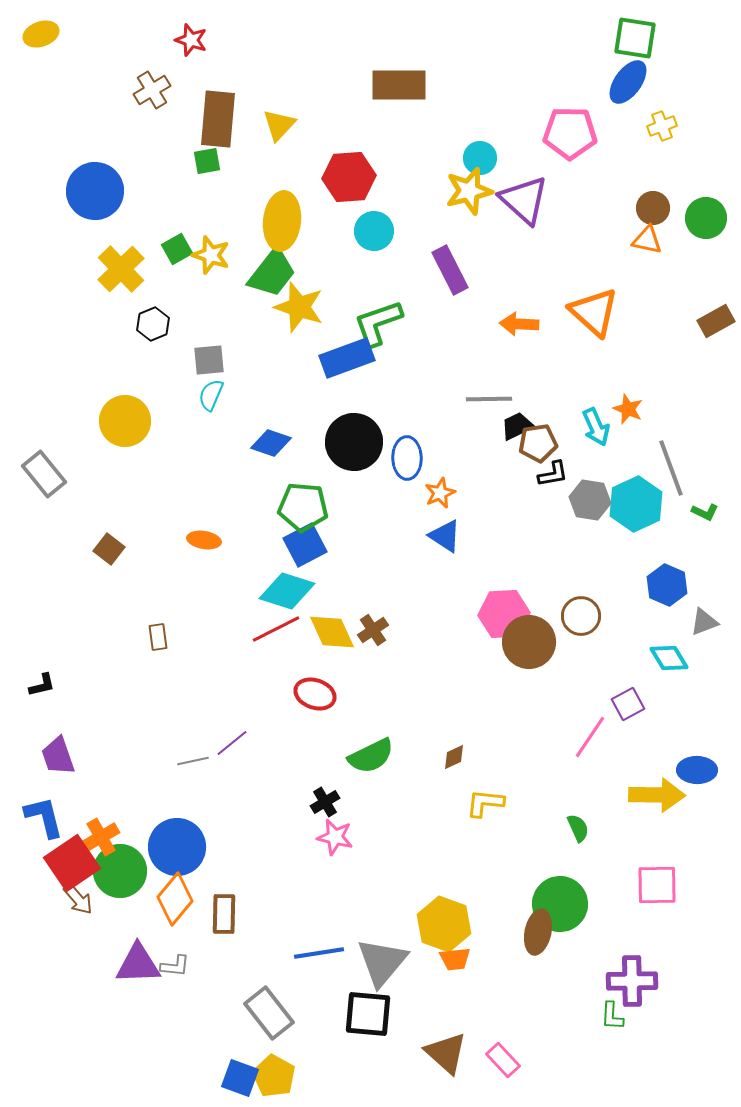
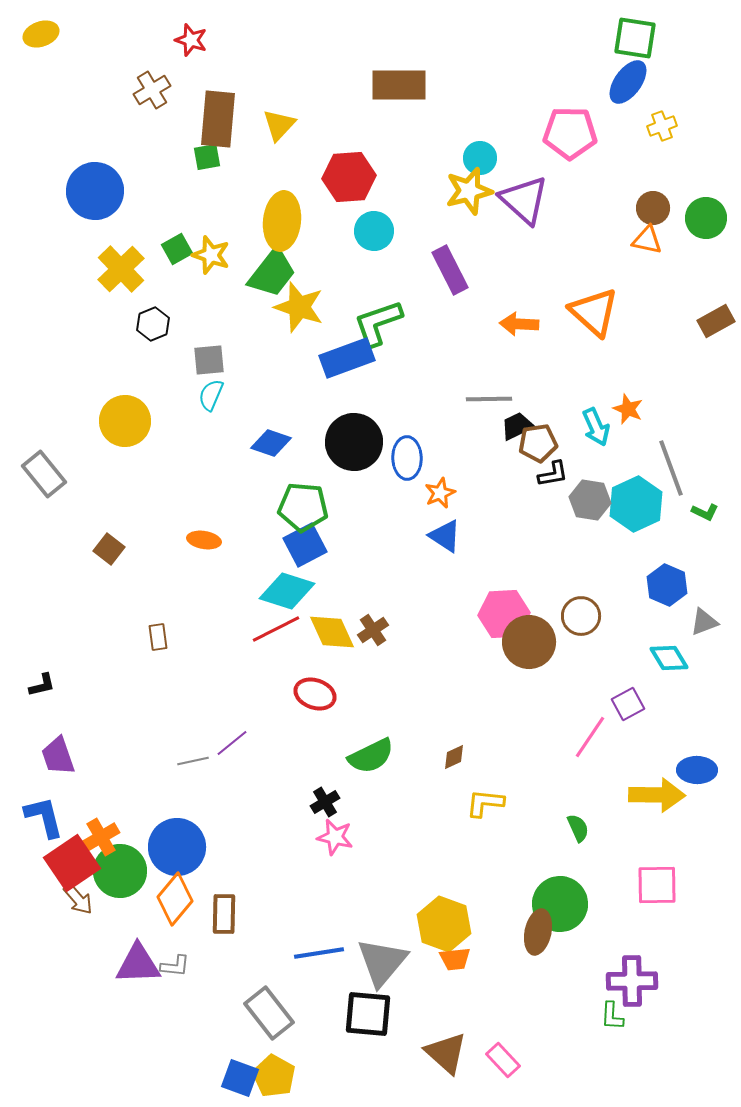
green square at (207, 161): moved 4 px up
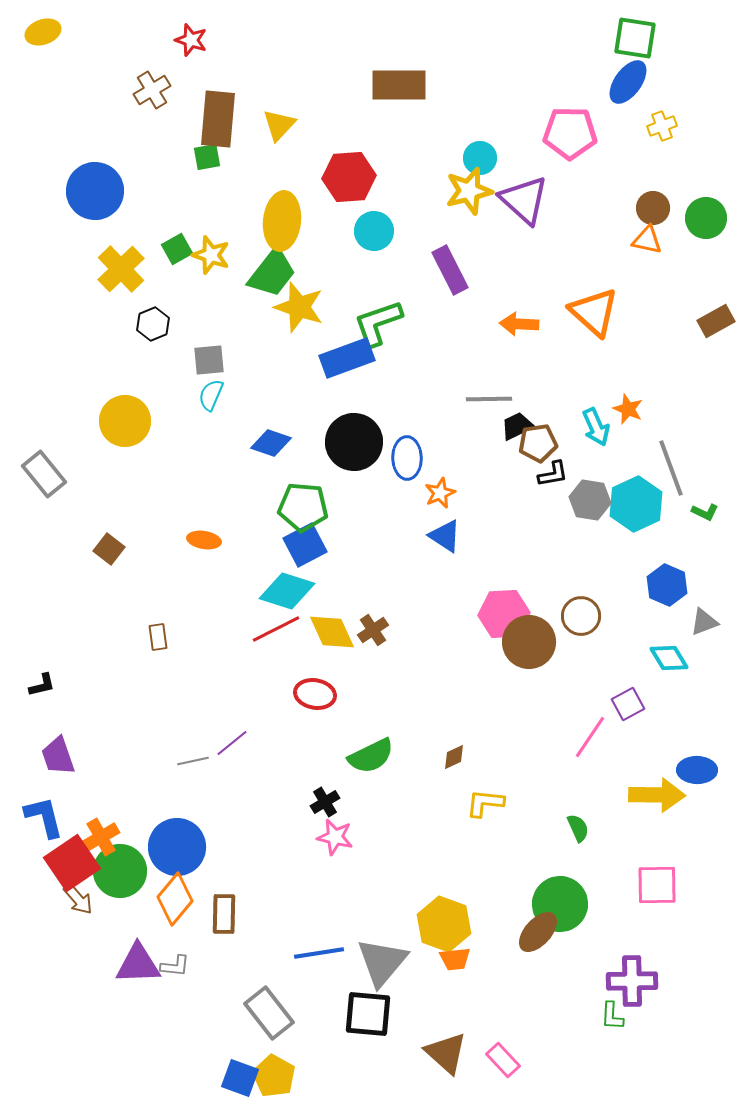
yellow ellipse at (41, 34): moved 2 px right, 2 px up
red ellipse at (315, 694): rotated 9 degrees counterclockwise
brown ellipse at (538, 932): rotated 30 degrees clockwise
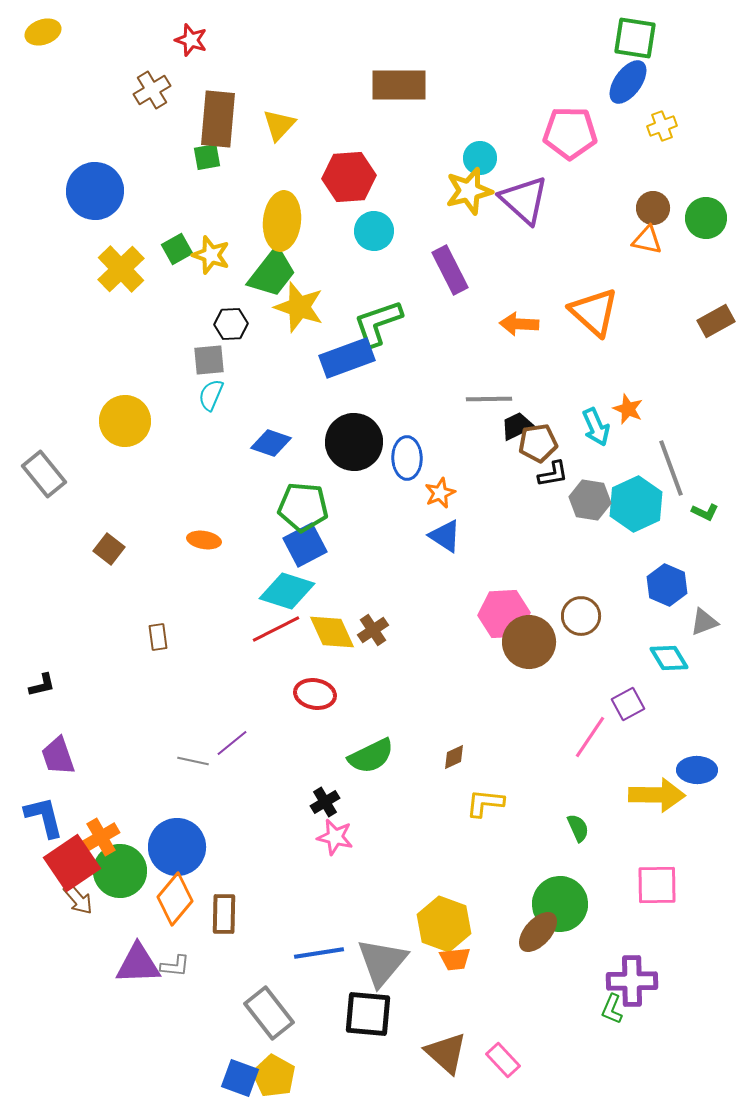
black hexagon at (153, 324): moved 78 px right; rotated 20 degrees clockwise
gray line at (193, 761): rotated 24 degrees clockwise
green L-shape at (612, 1016): moved 7 px up; rotated 20 degrees clockwise
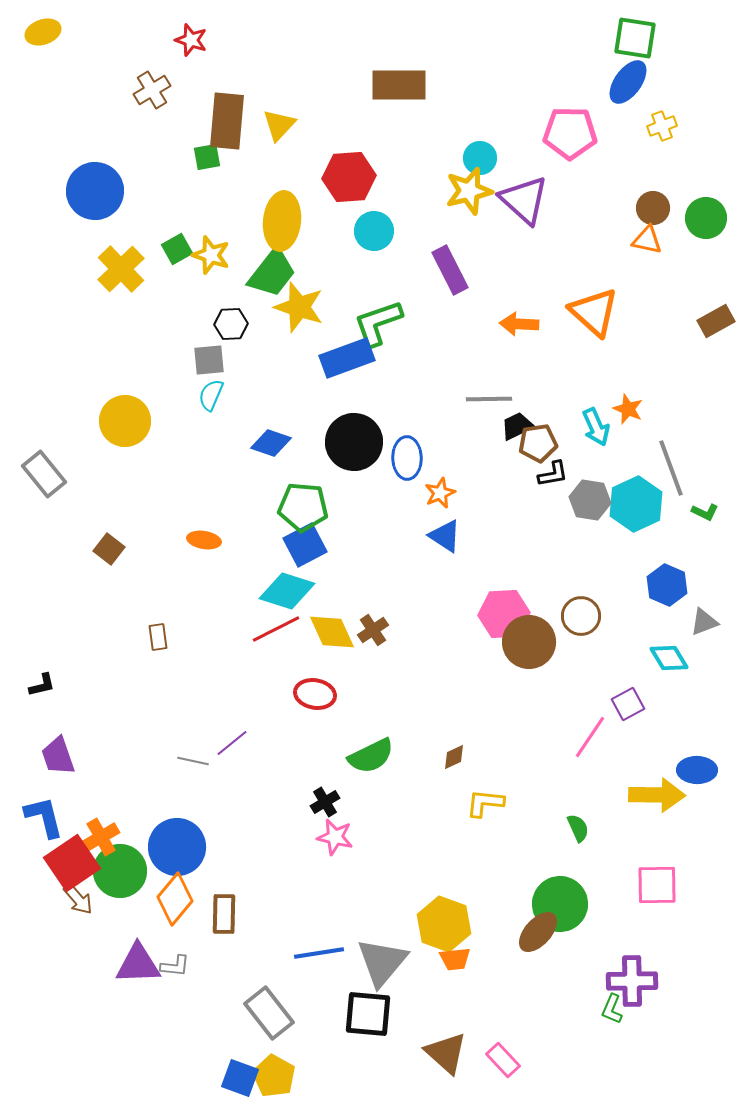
brown rectangle at (218, 119): moved 9 px right, 2 px down
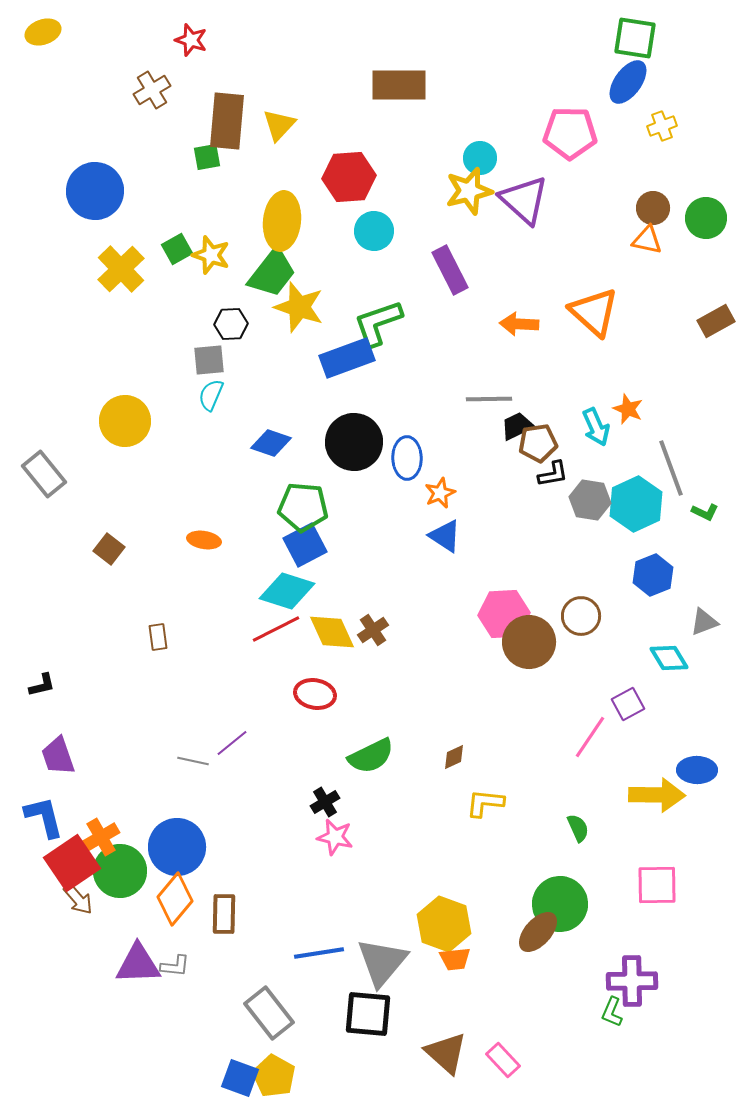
blue hexagon at (667, 585): moved 14 px left, 10 px up; rotated 15 degrees clockwise
green L-shape at (612, 1009): moved 3 px down
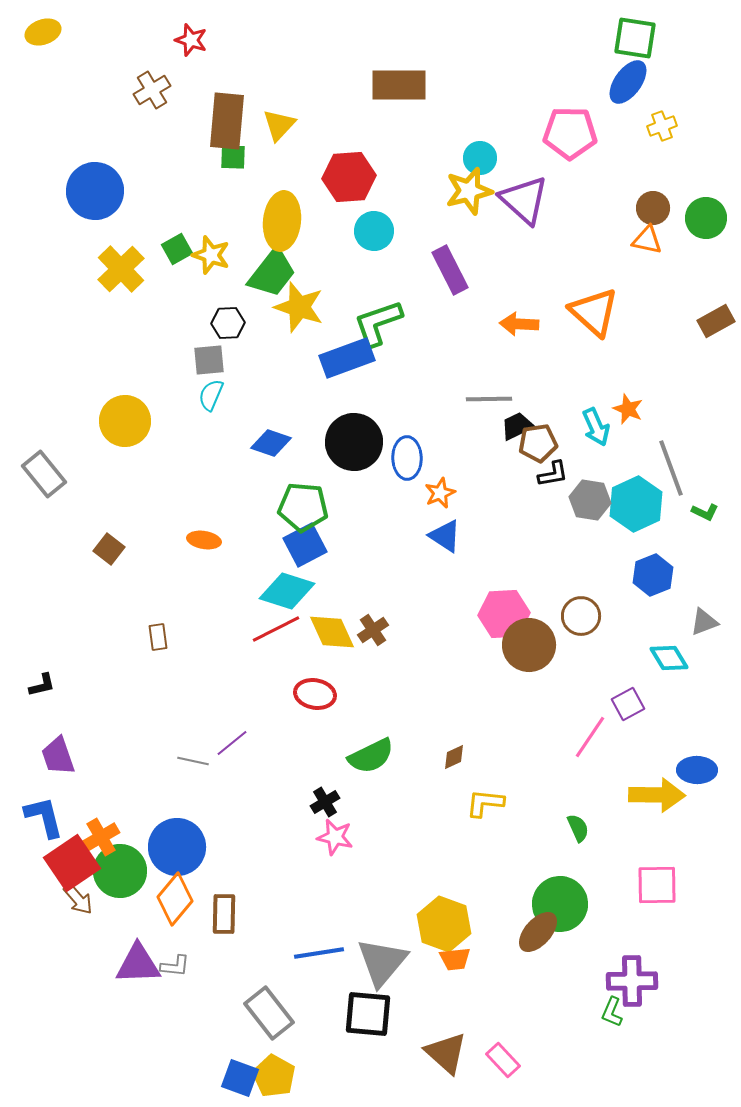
green square at (207, 157): moved 26 px right; rotated 12 degrees clockwise
black hexagon at (231, 324): moved 3 px left, 1 px up
brown circle at (529, 642): moved 3 px down
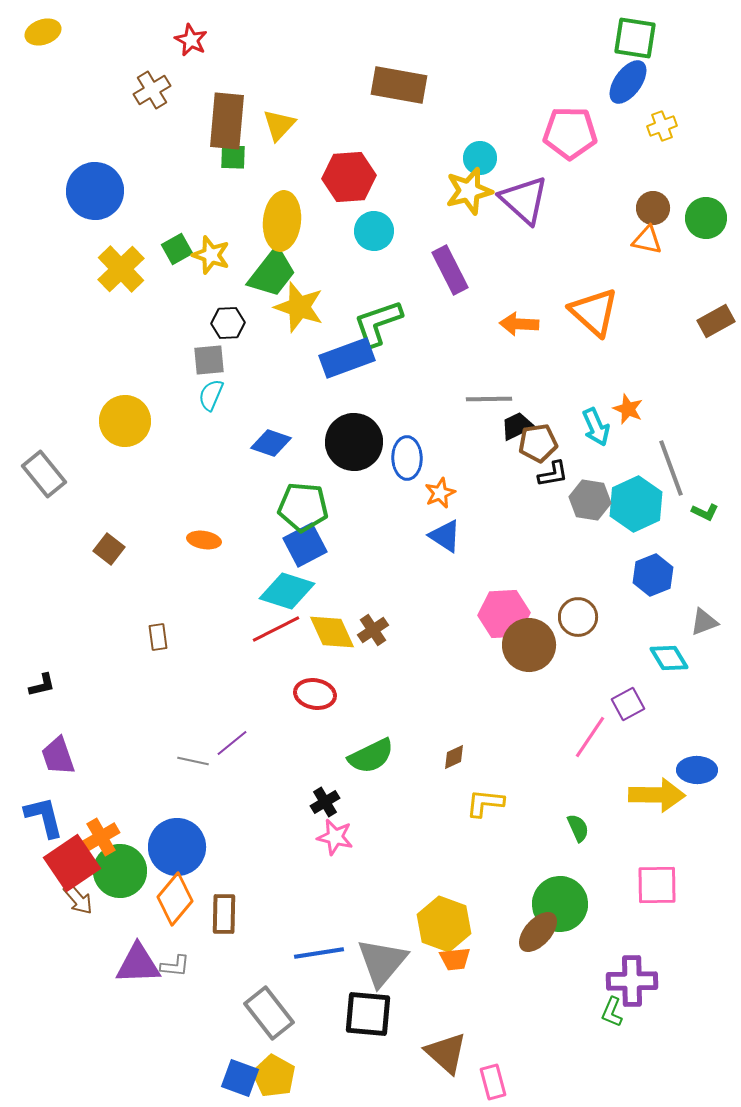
red star at (191, 40): rotated 8 degrees clockwise
brown rectangle at (399, 85): rotated 10 degrees clockwise
brown circle at (581, 616): moved 3 px left, 1 px down
pink rectangle at (503, 1060): moved 10 px left, 22 px down; rotated 28 degrees clockwise
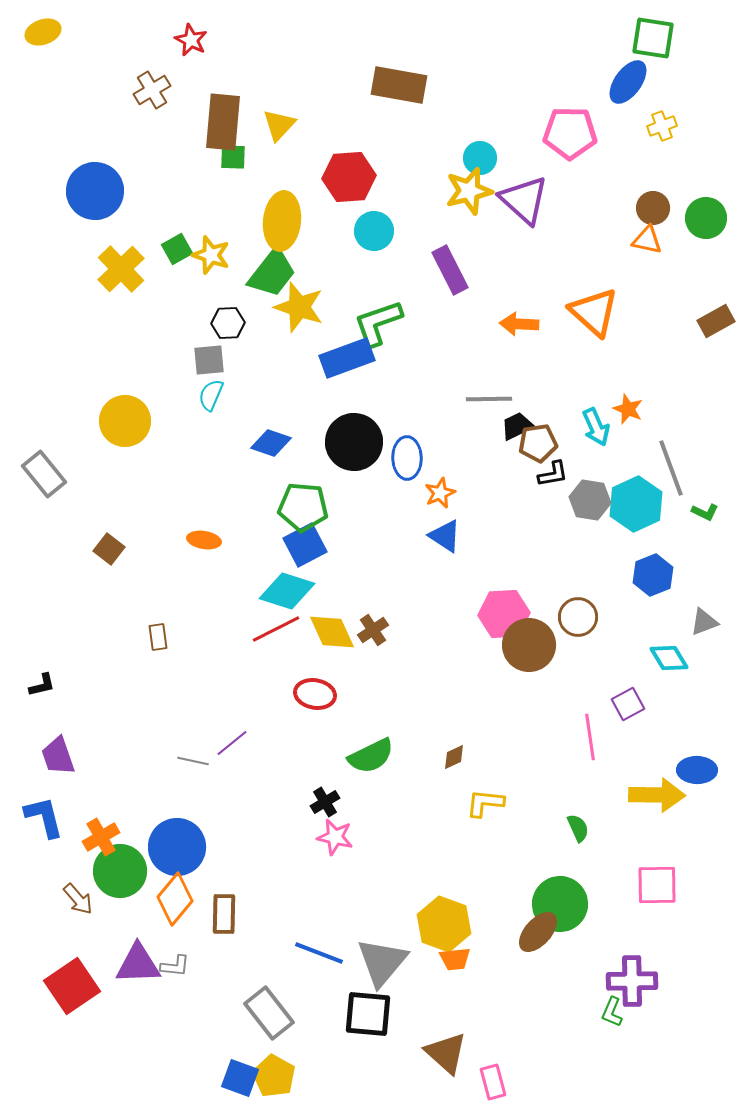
green square at (635, 38): moved 18 px right
brown rectangle at (227, 121): moved 4 px left, 1 px down
pink line at (590, 737): rotated 42 degrees counterclockwise
red square at (72, 863): moved 123 px down
blue line at (319, 953): rotated 30 degrees clockwise
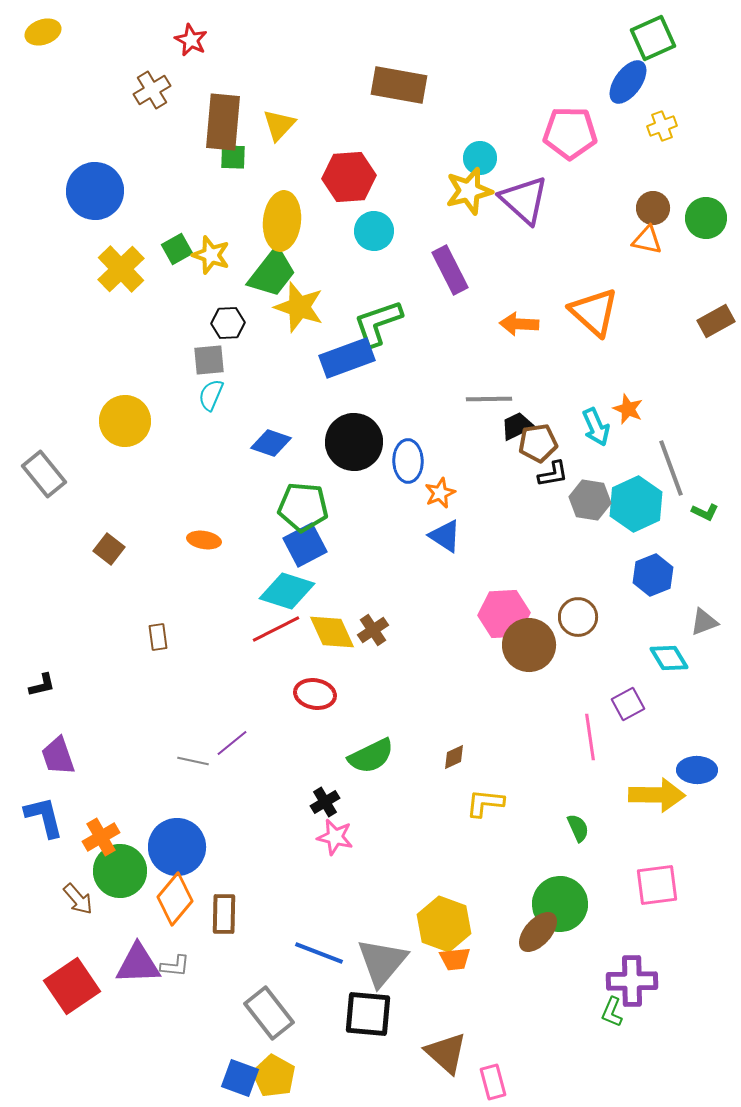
green square at (653, 38): rotated 33 degrees counterclockwise
blue ellipse at (407, 458): moved 1 px right, 3 px down
pink square at (657, 885): rotated 6 degrees counterclockwise
